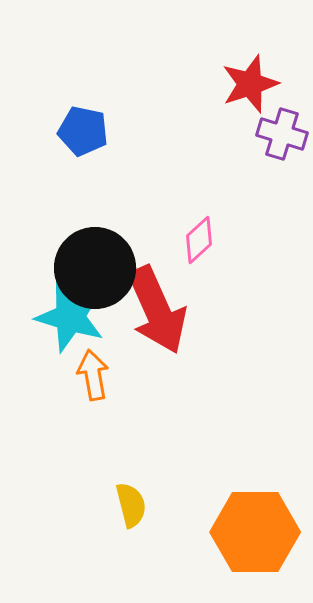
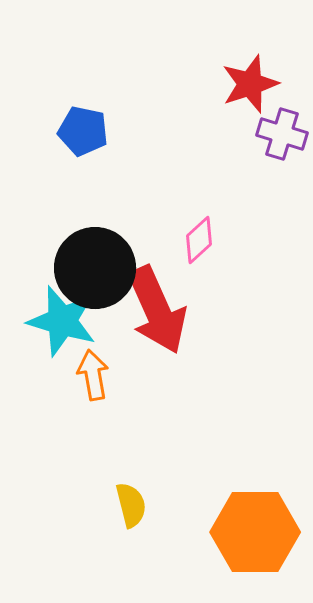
cyan star: moved 8 px left, 4 px down
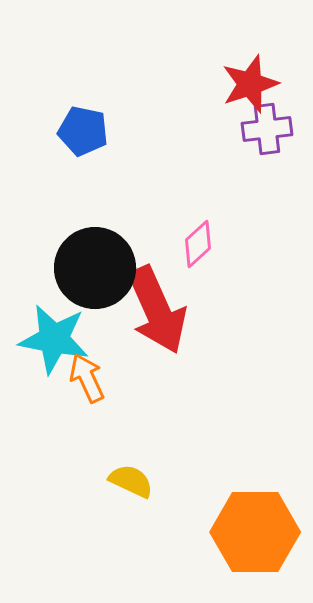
purple cross: moved 15 px left, 5 px up; rotated 24 degrees counterclockwise
pink diamond: moved 1 px left, 4 px down
cyan star: moved 8 px left, 18 px down; rotated 6 degrees counterclockwise
orange arrow: moved 6 px left, 3 px down; rotated 15 degrees counterclockwise
yellow semicircle: moved 24 px up; rotated 51 degrees counterclockwise
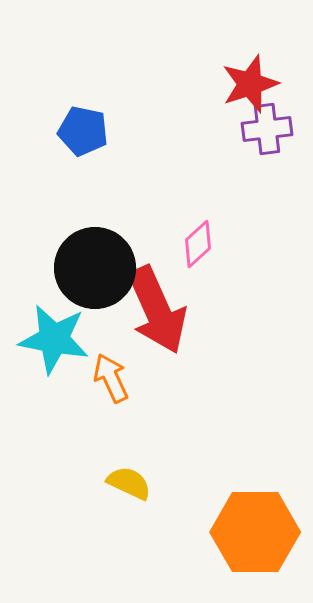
orange arrow: moved 24 px right
yellow semicircle: moved 2 px left, 2 px down
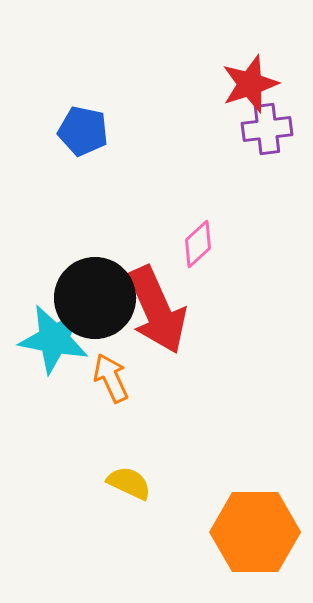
black circle: moved 30 px down
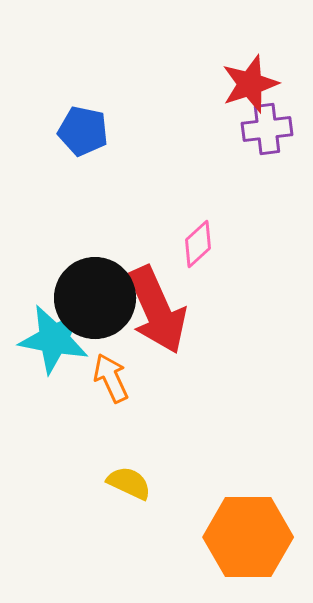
orange hexagon: moved 7 px left, 5 px down
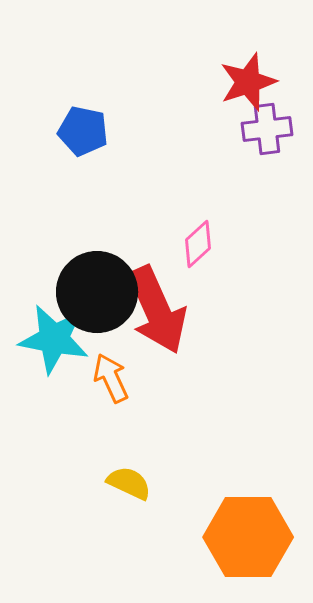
red star: moved 2 px left, 2 px up
black circle: moved 2 px right, 6 px up
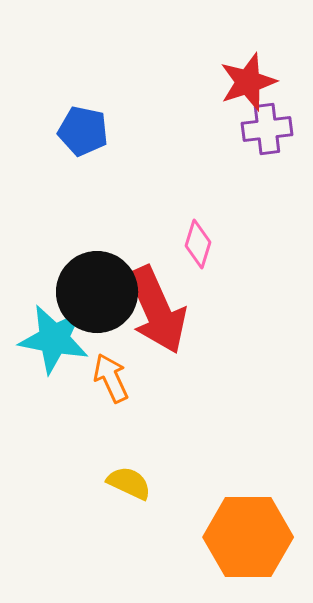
pink diamond: rotated 30 degrees counterclockwise
